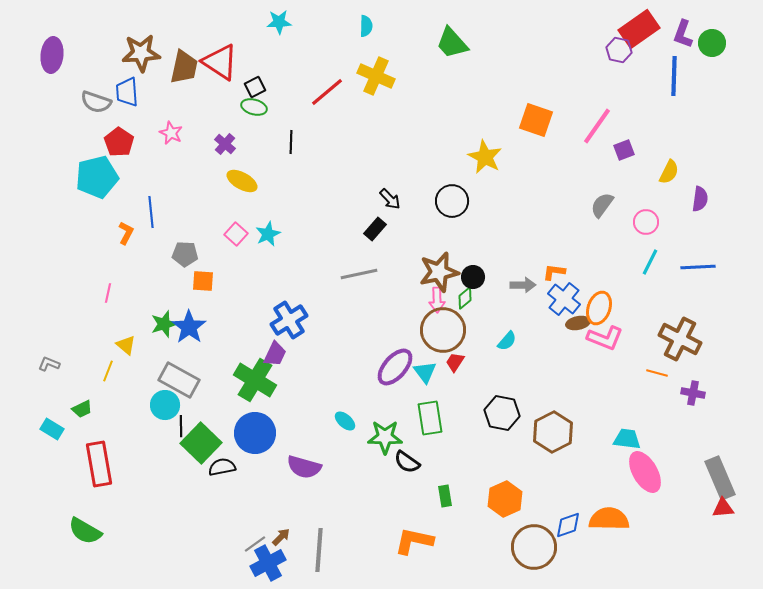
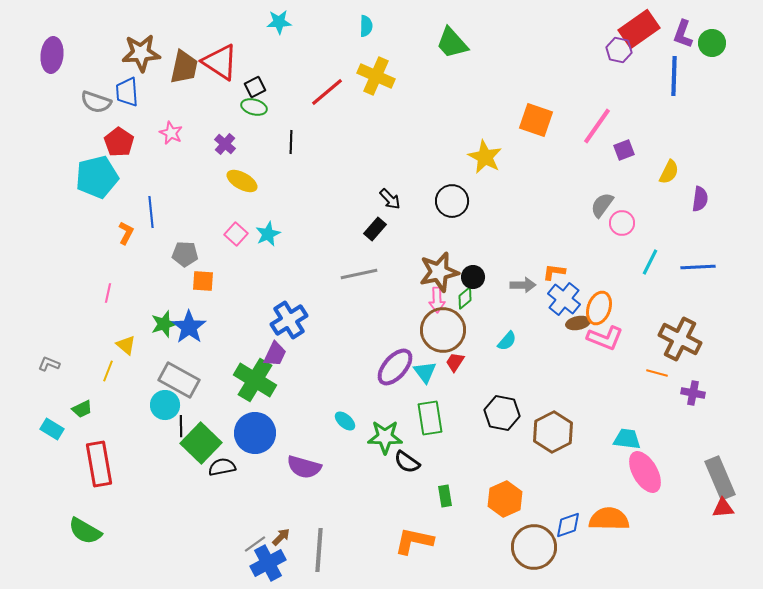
pink circle at (646, 222): moved 24 px left, 1 px down
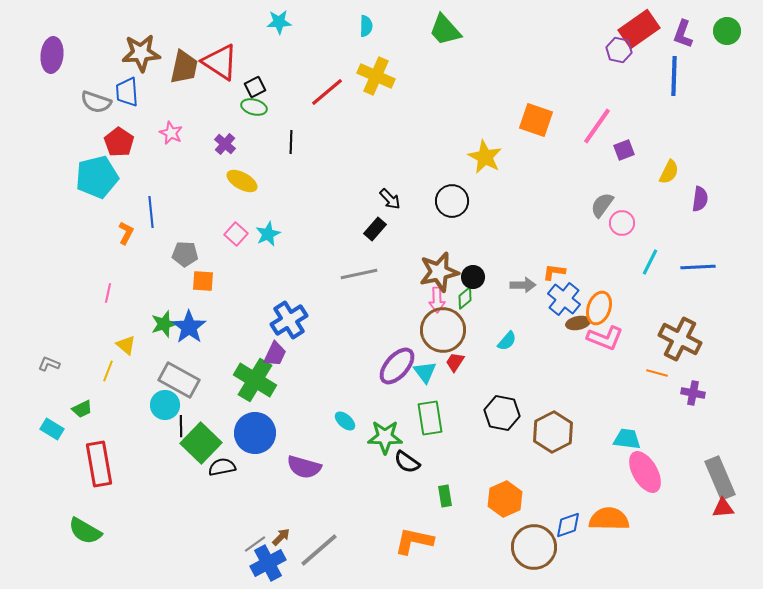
green trapezoid at (452, 43): moved 7 px left, 13 px up
green circle at (712, 43): moved 15 px right, 12 px up
purple ellipse at (395, 367): moved 2 px right, 1 px up
gray line at (319, 550): rotated 45 degrees clockwise
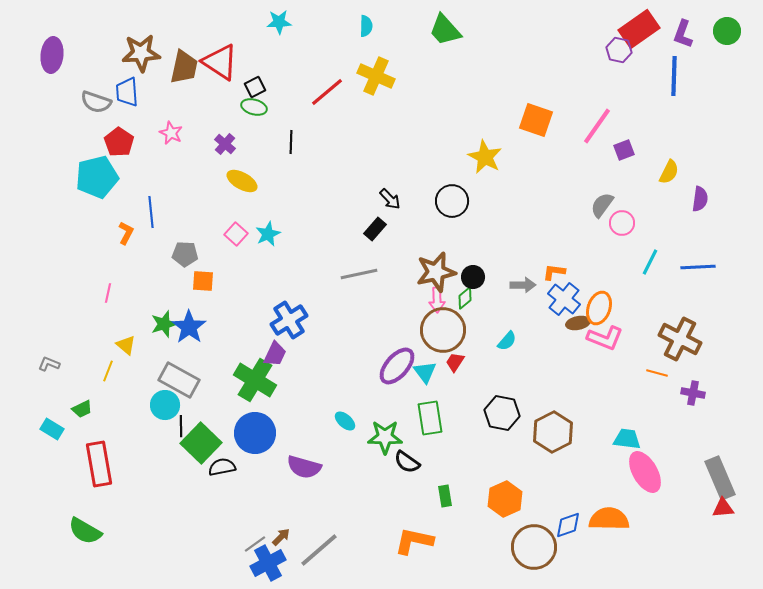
brown star at (439, 272): moved 3 px left
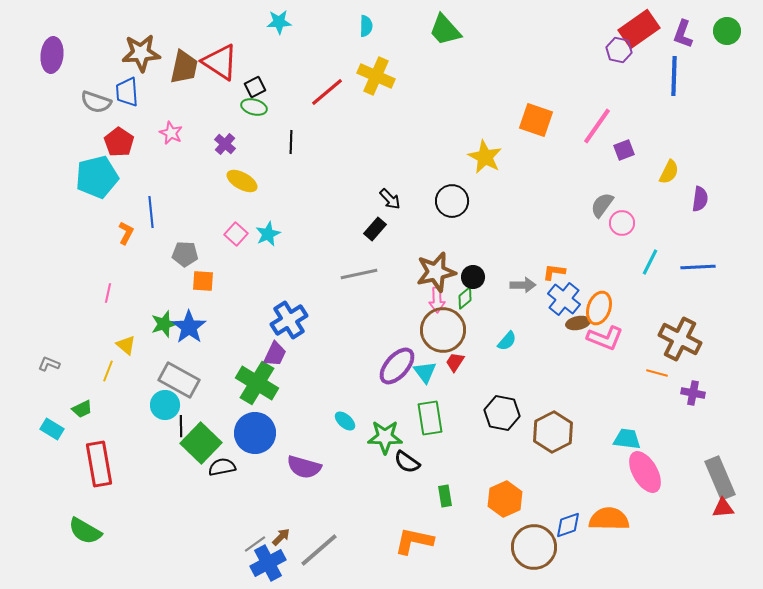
green cross at (255, 380): moved 2 px right, 3 px down
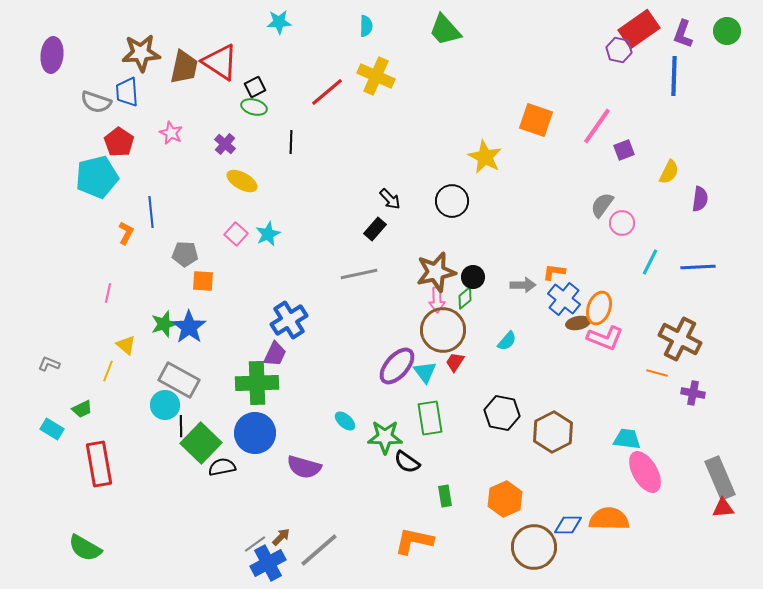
green cross at (257, 383): rotated 33 degrees counterclockwise
blue diamond at (568, 525): rotated 20 degrees clockwise
green semicircle at (85, 531): moved 17 px down
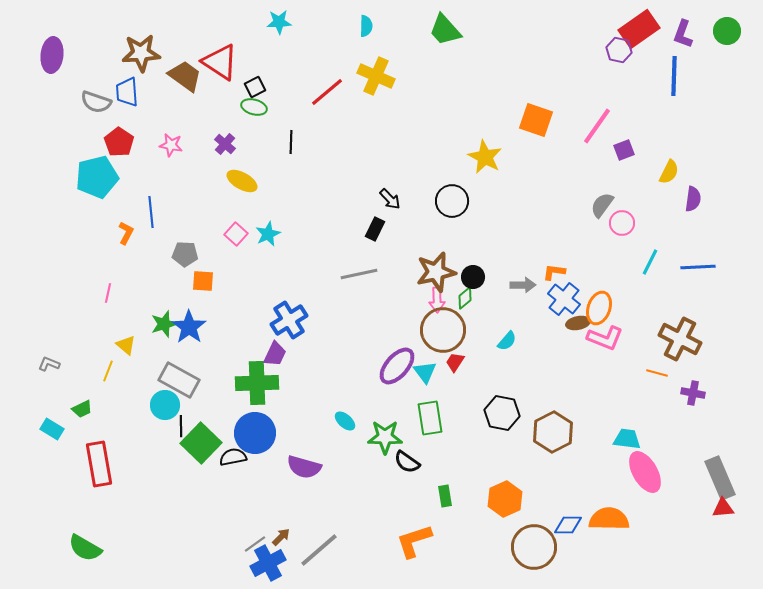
brown trapezoid at (184, 67): moved 1 px right, 9 px down; rotated 66 degrees counterclockwise
pink star at (171, 133): moved 12 px down; rotated 15 degrees counterclockwise
purple semicircle at (700, 199): moved 7 px left
black rectangle at (375, 229): rotated 15 degrees counterclockwise
black semicircle at (222, 467): moved 11 px right, 10 px up
orange L-shape at (414, 541): rotated 30 degrees counterclockwise
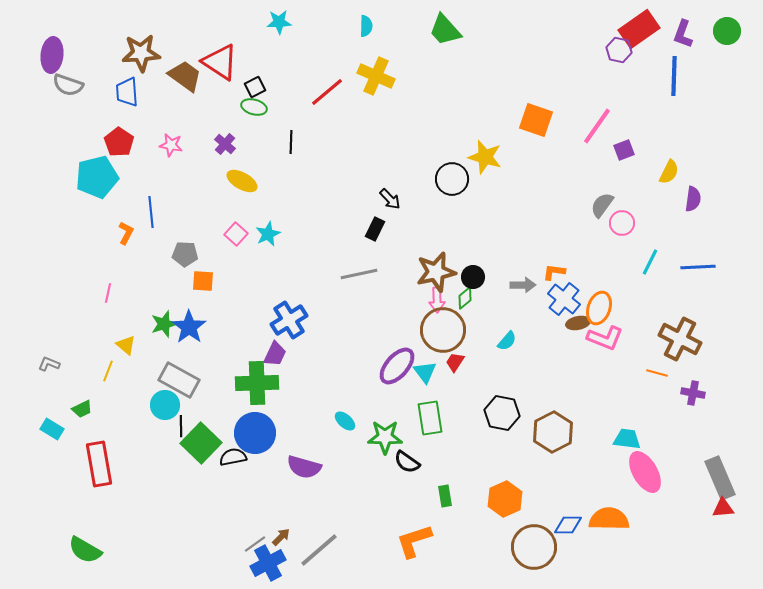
gray semicircle at (96, 102): moved 28 px left, 17 px up
yellow star at (485, 157): rotated 12 degrees counterclockwise
black circle at (452, 201): moved 22 px up
green semicircle at (85, 548): moved 2 px down
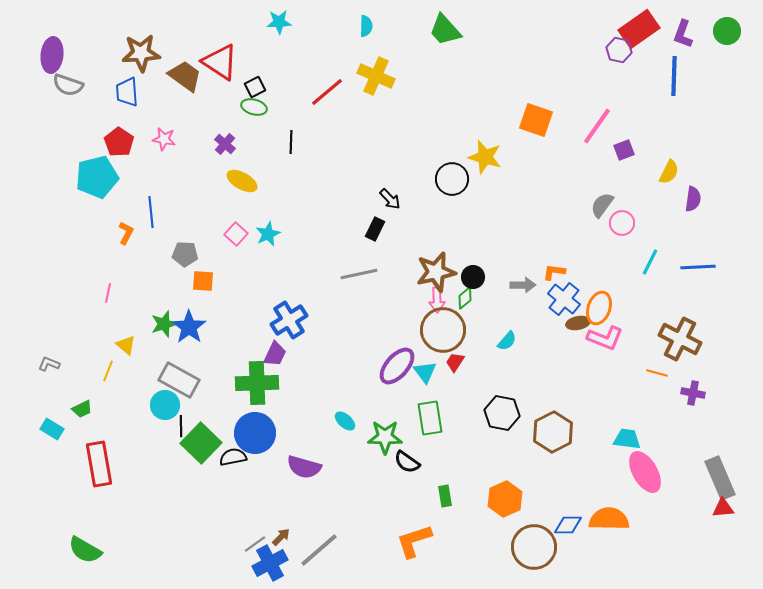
pink star at (171, 145): moved 7 px left, 6 px up
blue cross at (268, 563): moved 2 px right
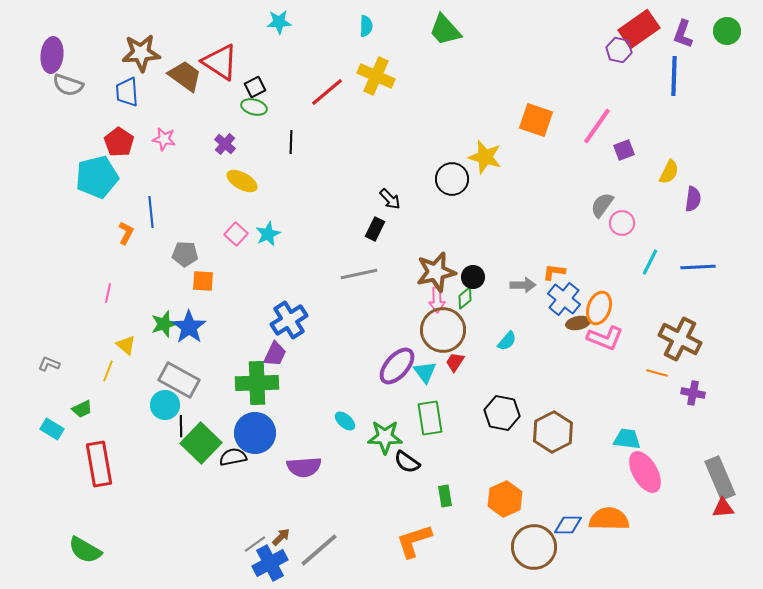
purple semicircle at (304, 467): rotated 20 degrees counterclockwise
